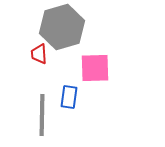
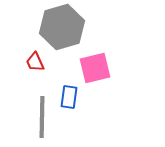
red trapezoid: moved 4 px left, 8 px down; rotated 20 degrees counterclockwise
pink square: rotated 12 degrees counterclockwise
gray line: moved 2 px down
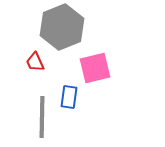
gray hexagon: rotated 6 degrees counterclockwise
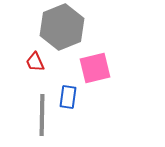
blue rectangle: moved 1 px left
gray line: moved 2 px up
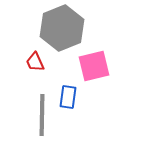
gray hexagon: moved 1 px down
pink square: moved 1 px left, 2 px up
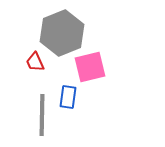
gray hexagon: moved 5 px down
pink square: moved 4 px left, 1 px down
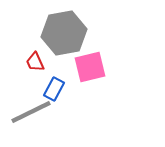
gray hexagon: moved 2 px right; rotated 12 degrees clockwise
blue rectangle: moved 14 px left, 8 px up; rotated 20 degrees clockwise
gray line: moved 11 px left, 3 px up; rotated 63 degrees clockwise
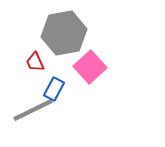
pink square: rotated 28 degrees counterclockwise
gray line: moved 2 px right, 2 px up
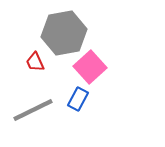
blue rectangle: moved 24 px right, 10 px down
